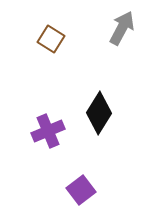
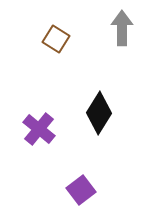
gray arrow: rotated 28 degrees counterclockwise
brown square: moved 5 px right
purple cross: moved 9 px left, 2 px up; rotated 28 degrees counterclockwise
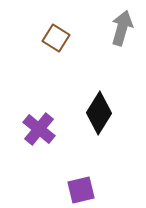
gray arrow: rotated 16 degrees clockwise
brown square: moved 1 px up
purple square: rotated 24 degrees clockwise
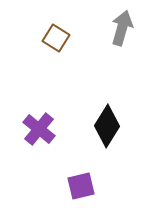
black diamond: moved 8 px right, 13 px down
purple square: moved 4 px up
